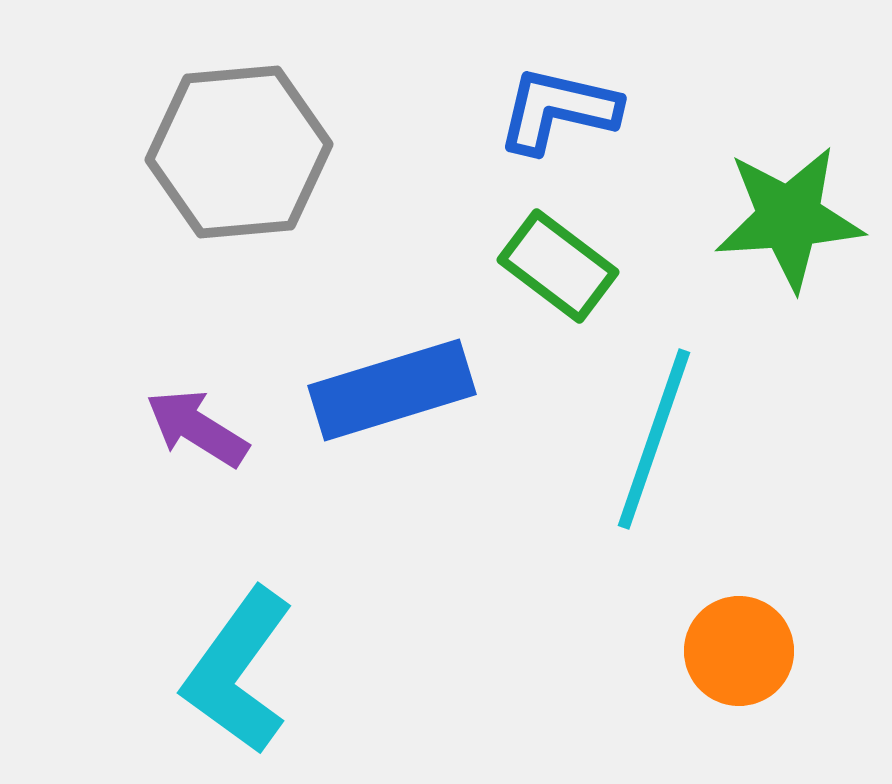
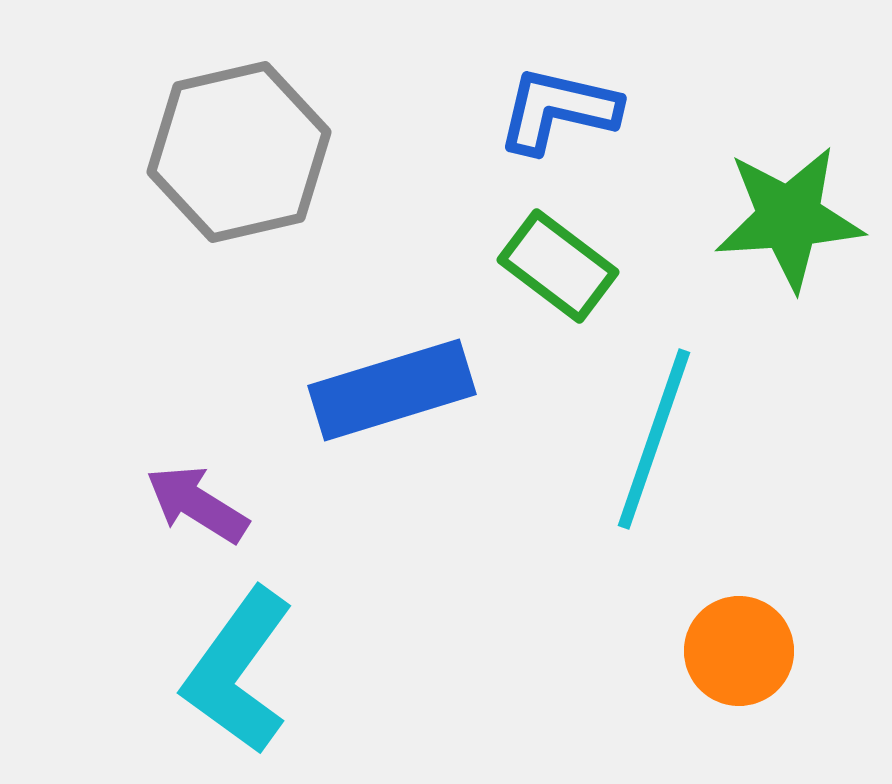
gray hexagon: rotated 8 degrees counterclockwise
purple arrow: moved 76 px down
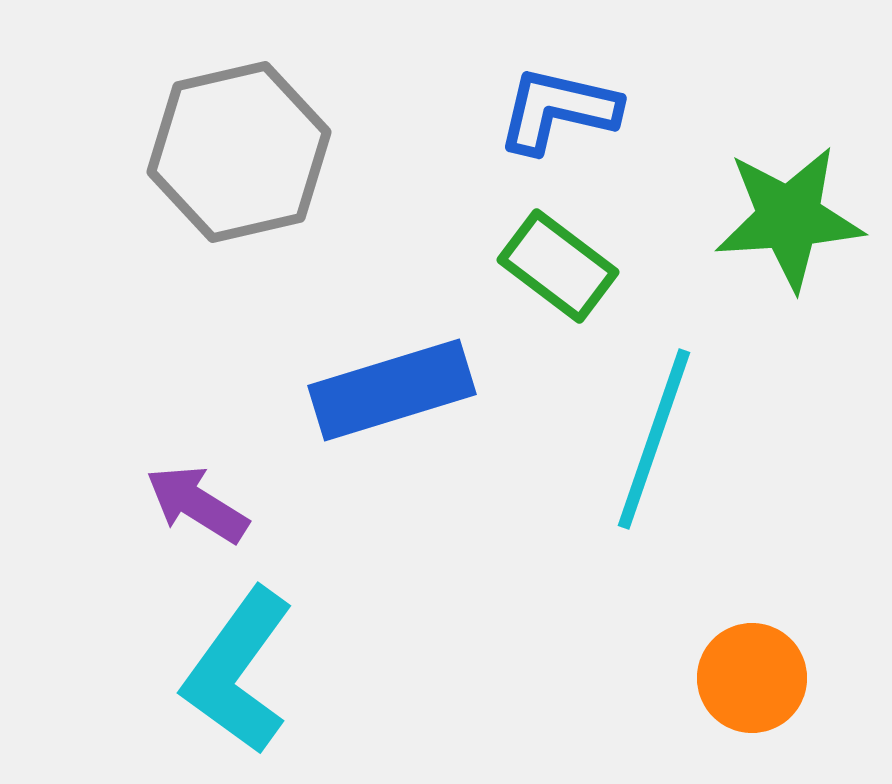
orange circle: moved 13 px right, 27 px down
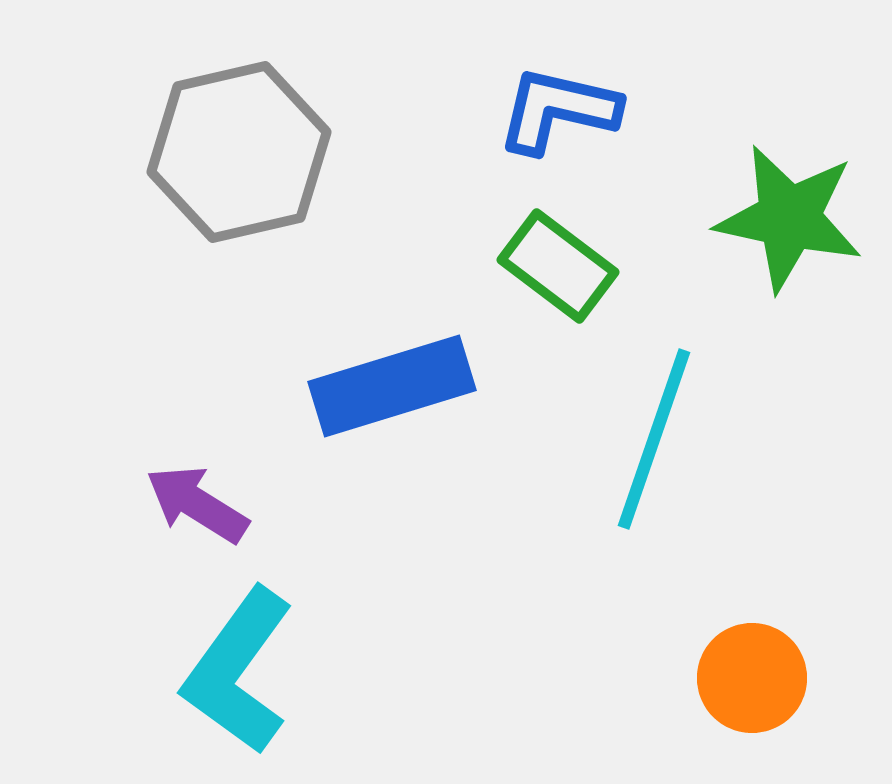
green star: rotated 16 degrees clockwise
blue rectangle: moved 4 px up
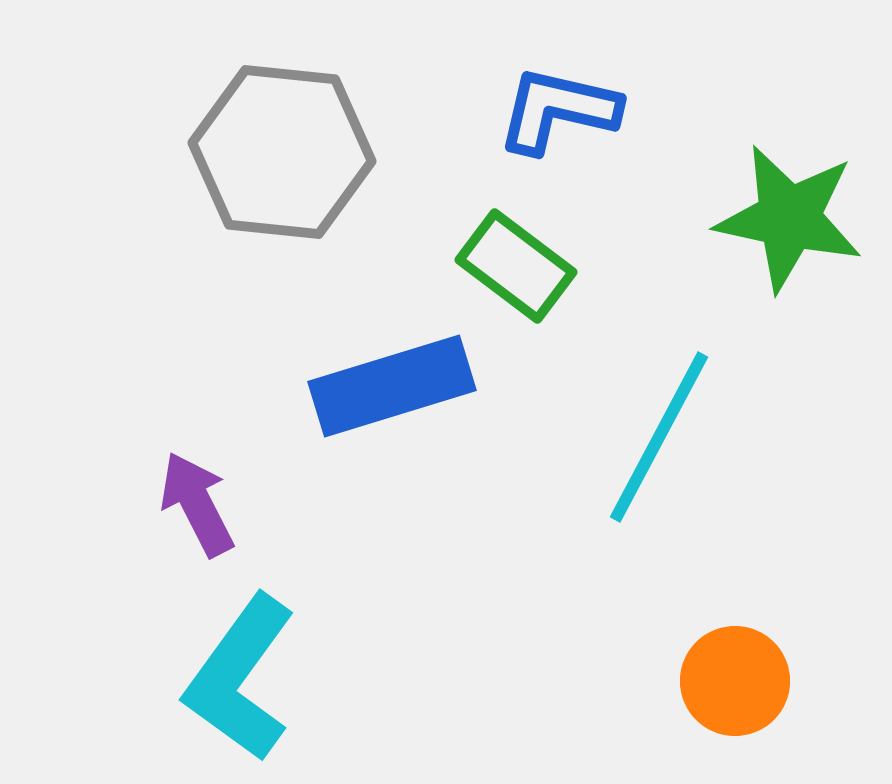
gray hexagon: moved 43 px right; rotated 19 degrees clockwise
green rectangle: moved 42 px left
cyan line: moved 5 px right, 2 px up; rotated 9 degrees clockwise
purple arrow: rotated 31 degrees clockwise
cyan L-shape: moved 2 px right, 7 px down
orange circle: moved 17 px left, 3 px down
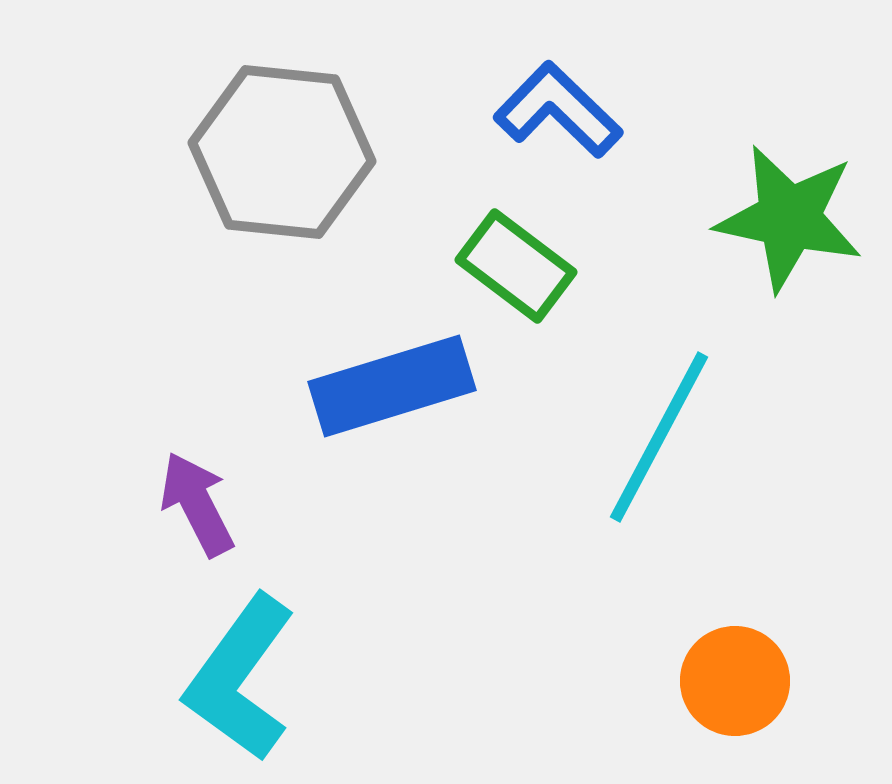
blue L-shape: rotated 31 degrees clockwise
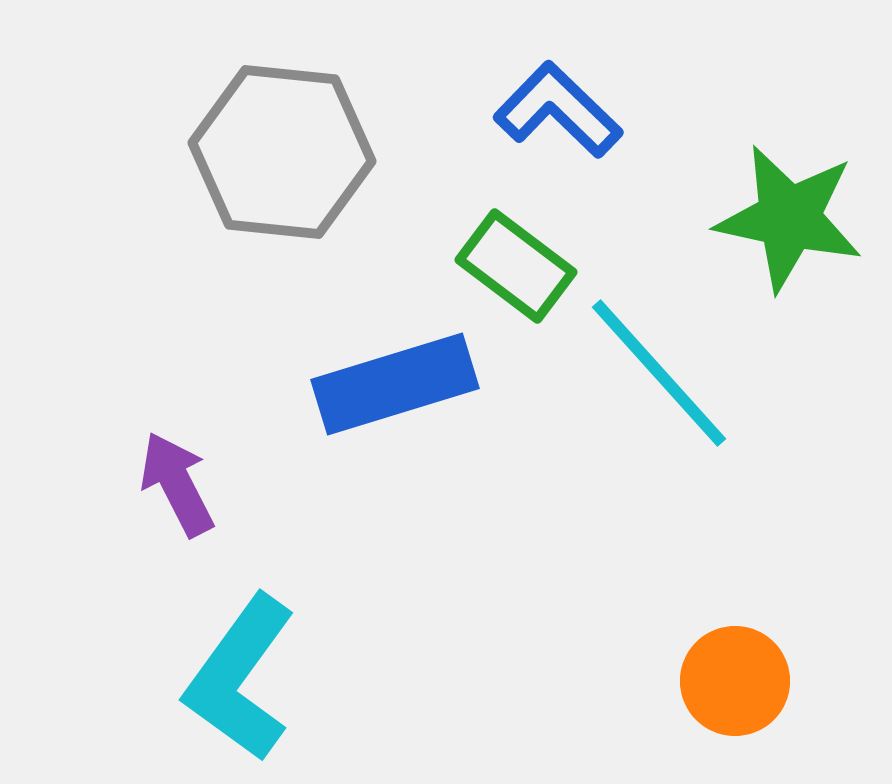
blue rectangle: moved 3 px right, 2 px up
cyan line: moved 64 px up; rotated 70 degrees counterclockwise
purple arrow: moved 20 px left, 20 px up
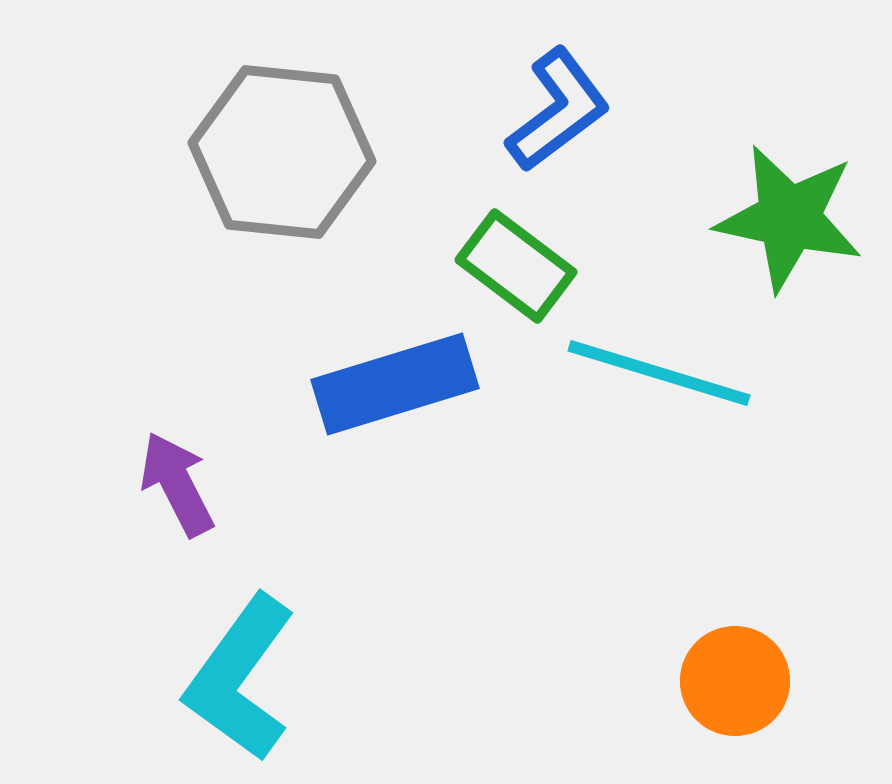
blue L-shape: rotated 99 degrees clockwise
cyan line: rotated 31 degrees counterclockwise
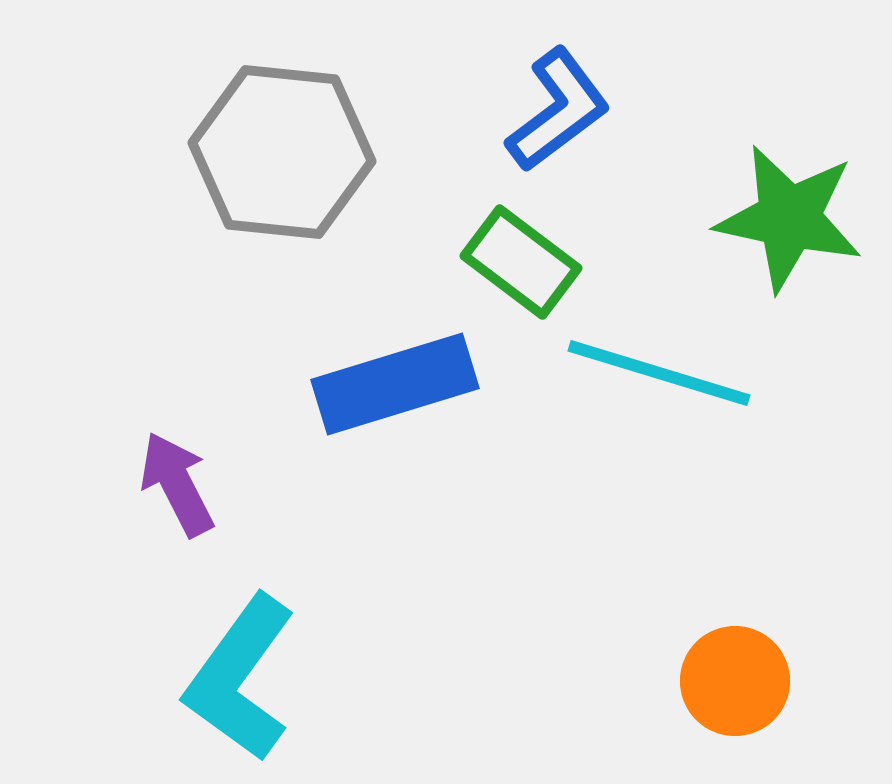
green rectangle: moved 5 px right, 4 px up
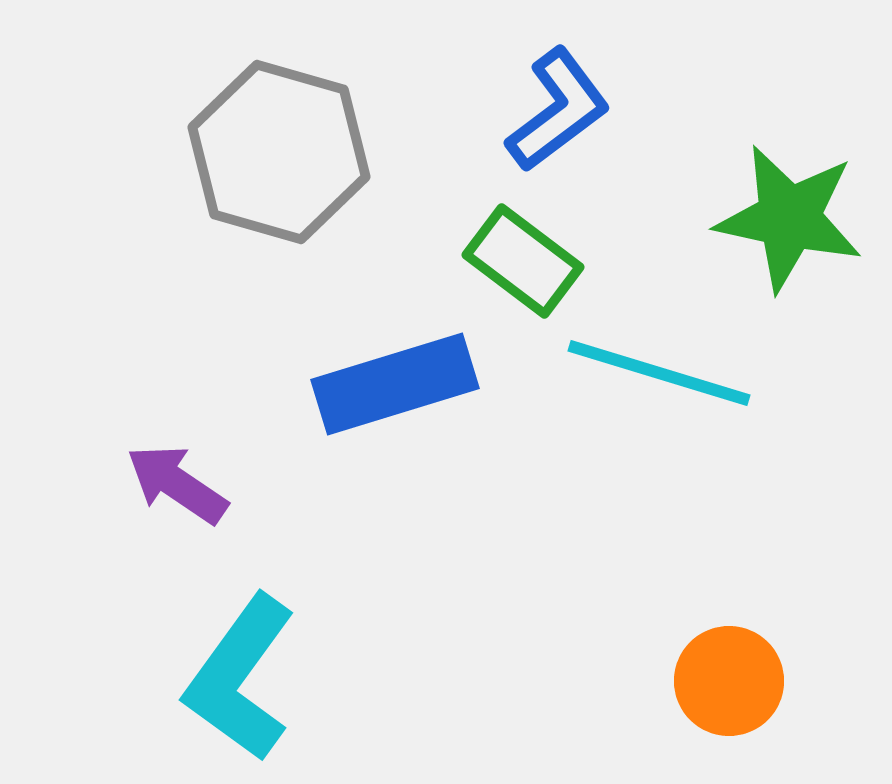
gray hexagon: moved 3 px left; rotated 10 degrees clockwise
green rectangle: moved 2 px right, 1 px up
purple arrow: rotated 29 degrees counterclockwise
orange circle: moved 6 px left
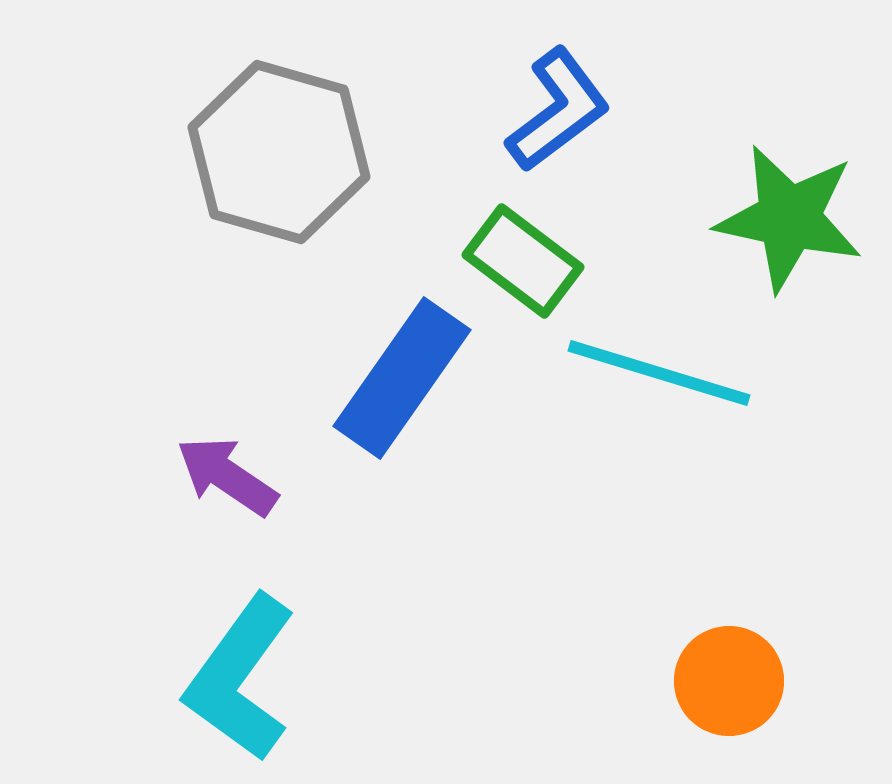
blue rectangle: moved 7 px right, 6 px up; rotated 38 degrees counterclockwise
purple arrow: moved 50 px right, 8 px up
